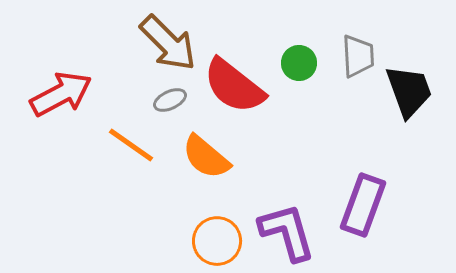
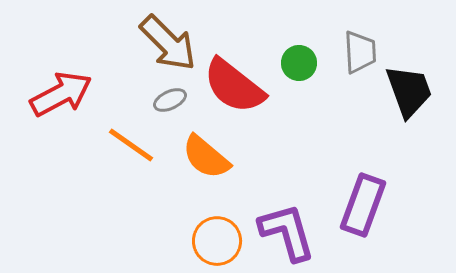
gray trapezoid: moved 2 px right, 4 px up
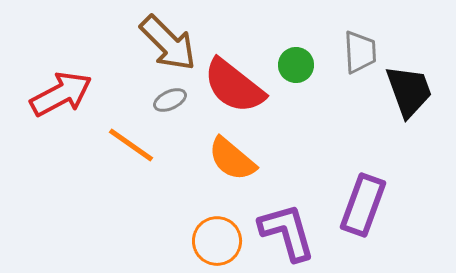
green circle: moved 3 px left, 2 px down
orange semicircle: moved 26 px right, 2 px down
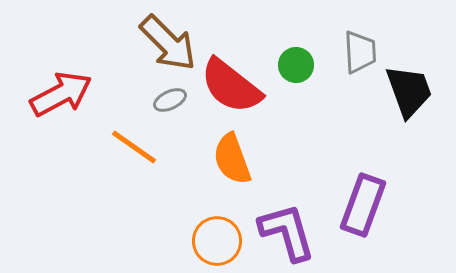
red semicircle: moved 3 px left
orange line: moved 3 px right, 2 px down
orange semicircle: rotated 30 degrees clockwise
